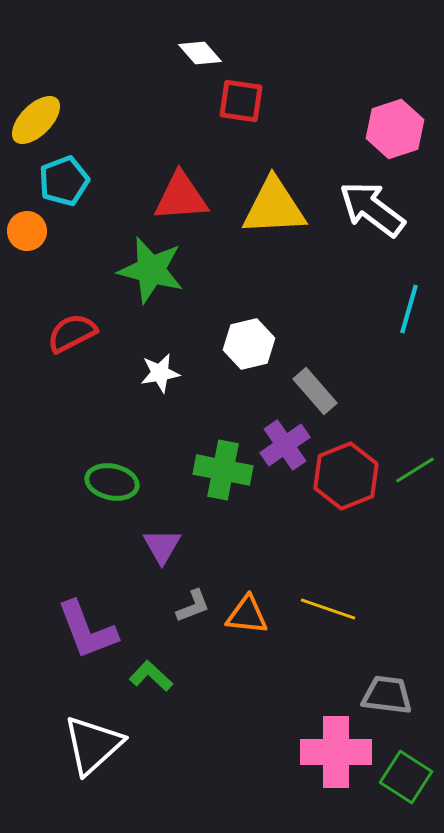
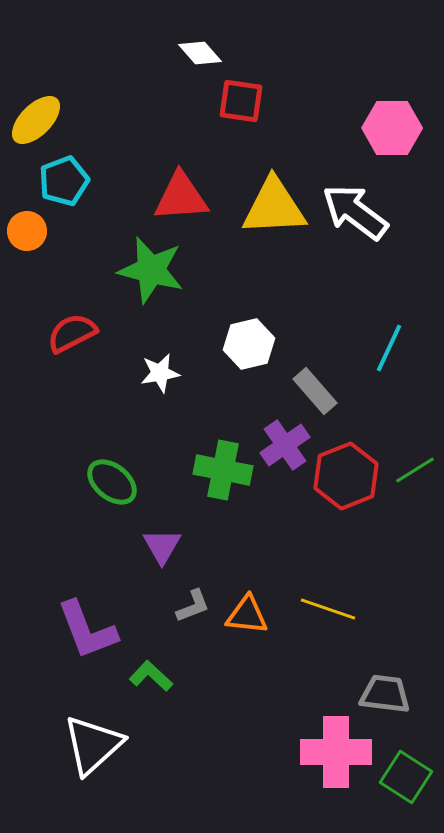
pink hexagon: moved 3 px left, 1 px up; rotated 18 degrees clockwise
white arrow: moved 17 px left, 3 px down
cyan line: moved 20 px left, 39 px down; rotated 9 degrees clockwise
green ellipse: rotated 27 degrees clockwise
gray trapezoid: moved 2 px left, 1 px up
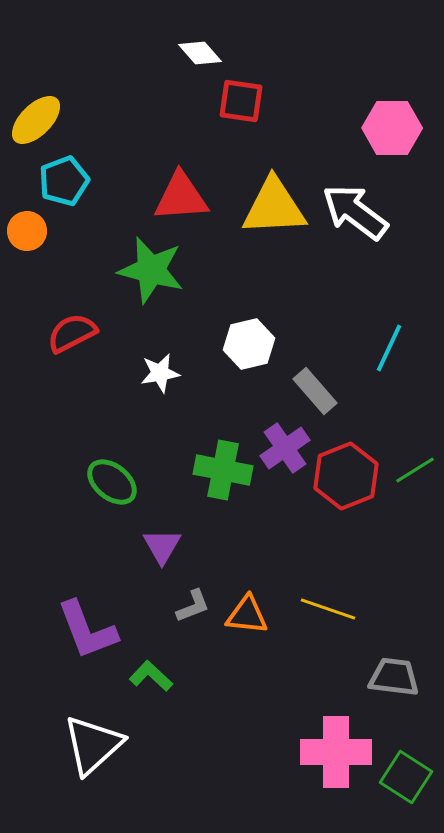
purple cross: moved 3 px down
gray trapezoid: moved 9 px right, 17 px up
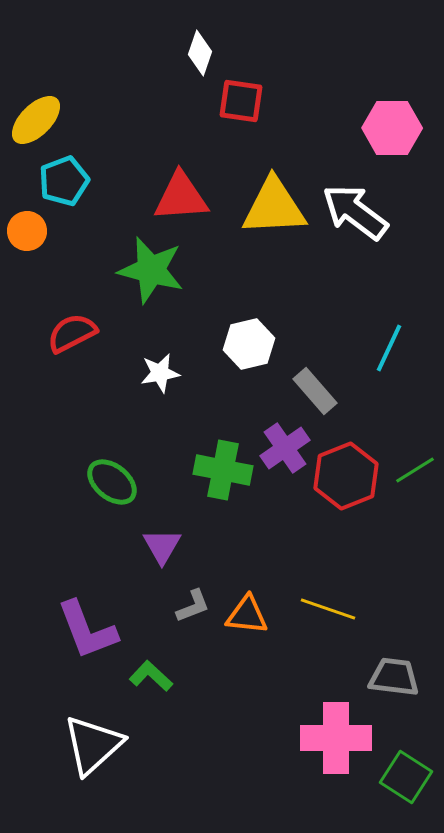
white diamond: rotated 60 degrees clockwise
pink cross: moved 14 px up
